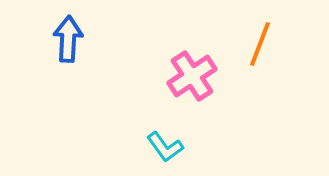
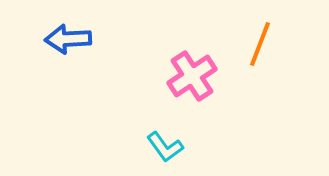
blue arrow: rotated 96 degrees counterclockwise
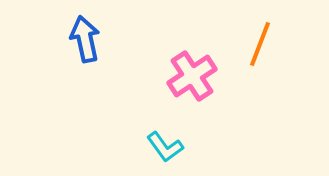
blue arrow: moved 17 px right; rotated 81 degrees clockwise
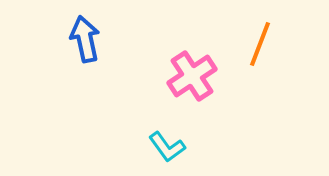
cyan L-shape: moved 2 px right
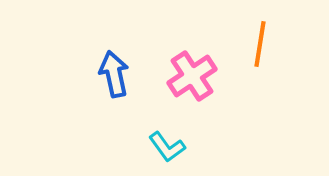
blue arrow: moved 29 px right, 35 px down
orange line: rotated 12 degrees counterclockwise
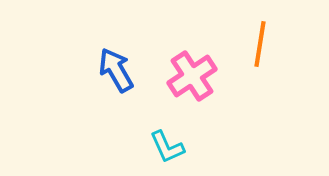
blue arrow: moved 2 px right, 4 px up; rotated 18 degrees counterclockwise
cyan L-shape: rotated 12 degrees clockwise
